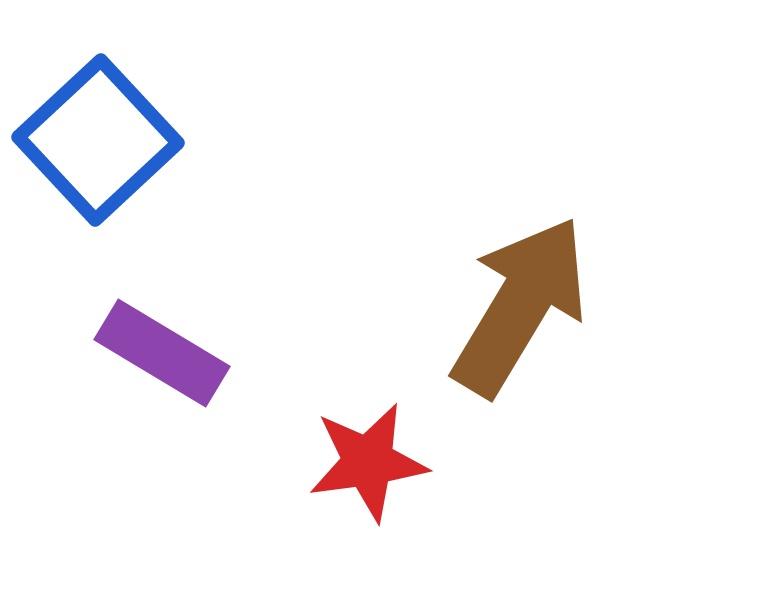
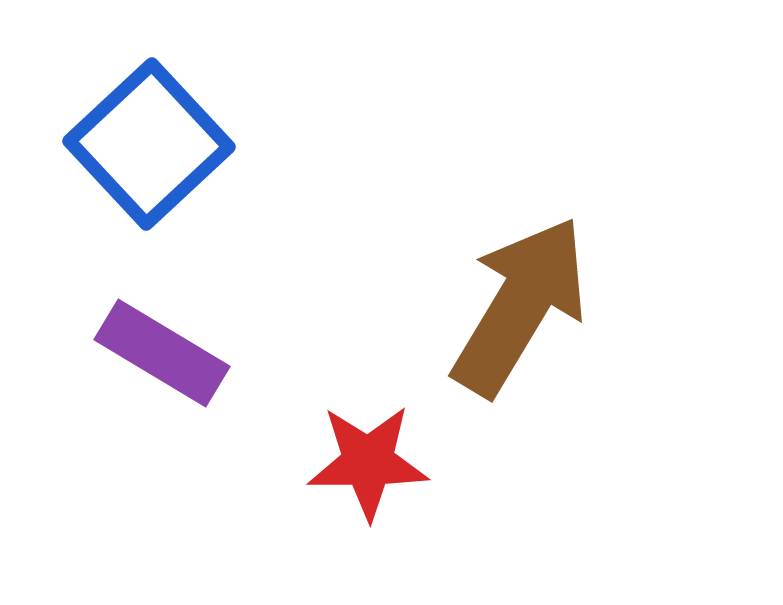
blue square: moved 51 px right, 4 px down
red star: rotated 8 degrees clockwise
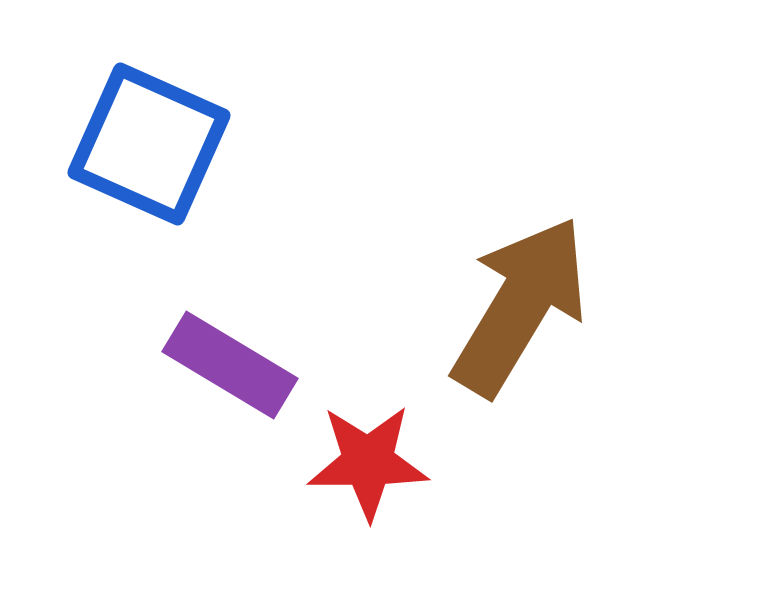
blue square: rotated 23 degrees counterclockwise
purple rectangle: moved 68 px right, 12 px down
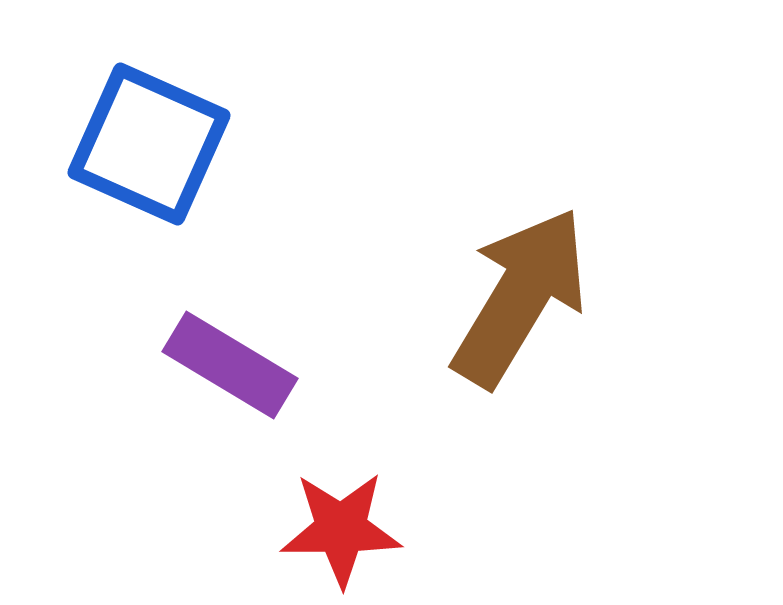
brown arrow: moved 9 px up
red star: moved 27 px left, 67 px down
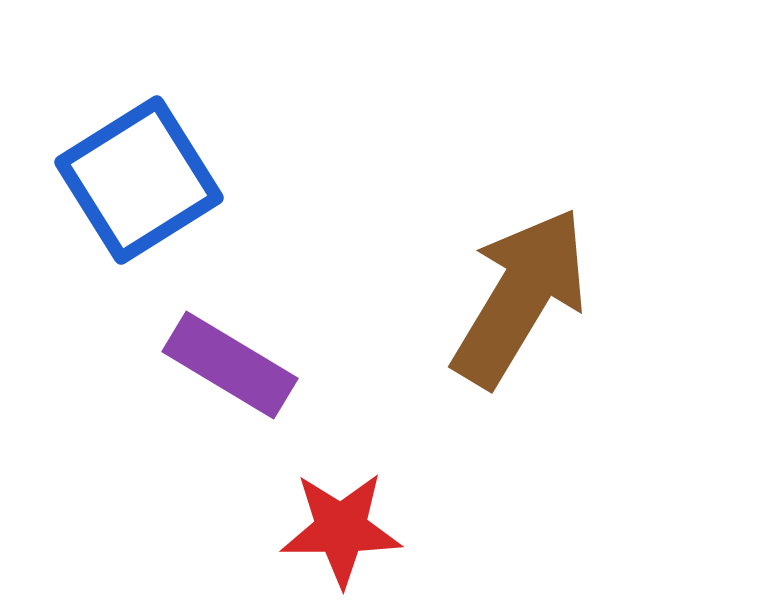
blue square: moved 10 px left, 36 px down; rotated 34 degrees clockwise
